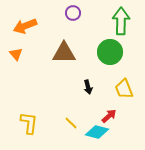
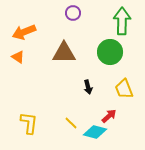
green arrow: moved 1 px right
orange arrow: moved 1 px left, 6 px down
orange triangle: moved 2 px right, 3 px down; rotated 16 degrees counterclockwise
cyan diamond: moved 2 px left
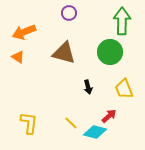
purple circle: moved 4 px left
brown triangle: rotated 15 degrees clockwise
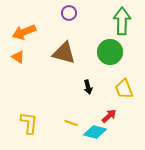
yellow line: rotated 24 degrees counterclockwise
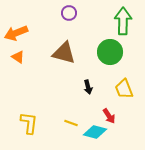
green arrow: moved 1 px right
orange arrow: moved 8 px left, 1 px down
red arrow: rotated 98 degrees clockwise
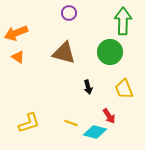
yellow L-shape: rotated 65 degrees clockwise
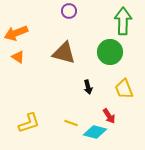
purple circle: moved 2 px up
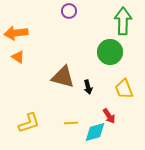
orange arrow: rotated 15 degrees clockwise
brown triangle: moved 1 px left, 24 px down
yellow line: rotated 24 degrees counterclockwise
cyan diamond: rotated 30 degrees counterclockwise
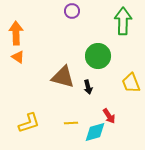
purple circle: moved 3 px right
orange arrow: rotated 95 degrees clockwise
green circle: moved 12 px left, 4 px down
yellow trapezoid: moved 7 px right, 6 px up
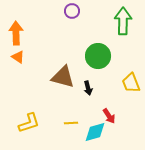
black arrow: moved 1 px down
